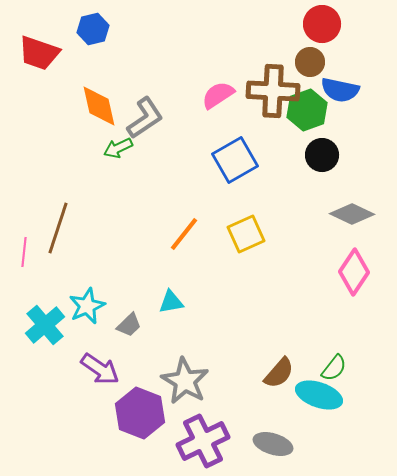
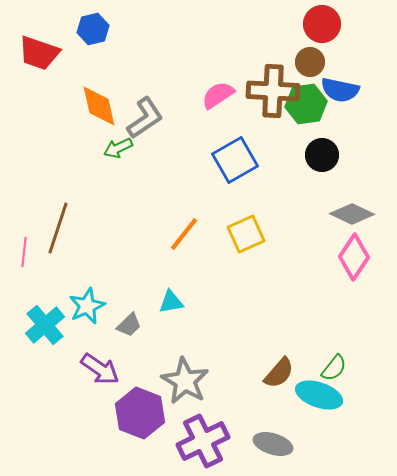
green hexagon: moved 1 px left, 6 px up; rotated 12 degrees clockwise
pink diamond: moved 15 px up
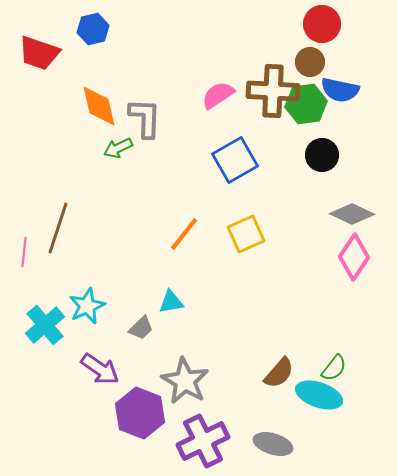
gray L-shape: rotated 54 degrees counterclockwise
gray trapezoid: moved 12 px right, 3 px down
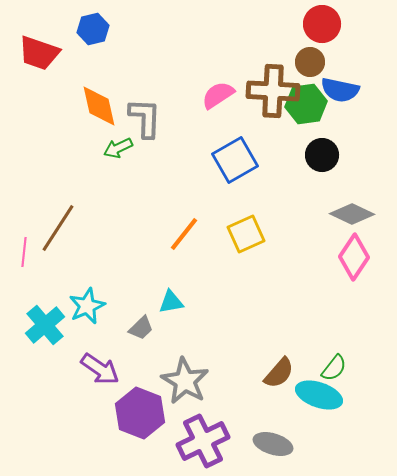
brown line: rotated 15 degrees clockwise
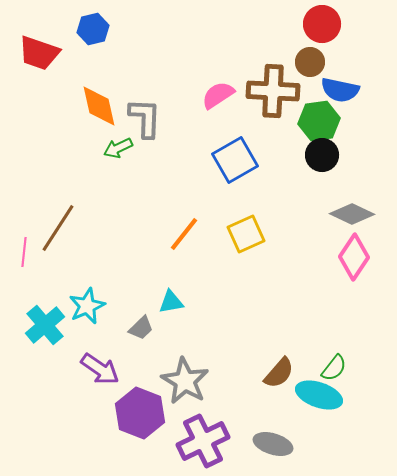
green hexagon: moved 13 px right, 17 px down
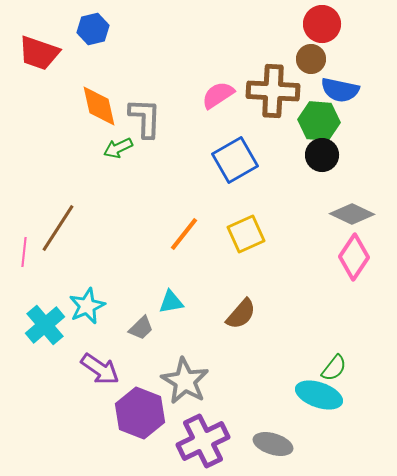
brown circle: moved 1 px right, 3 px up
green hexagon: rotated 12 degrees clockwise
brown semicircle: moved 38 px left, 59 px up
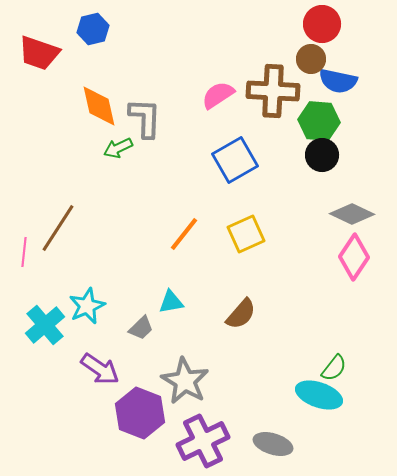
blue semicircle: moved 2 px left, 9 px up
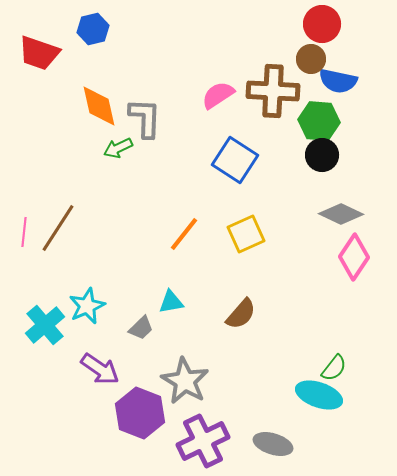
blue square: rotated 27 degrees counterclockwise
gray diamond: moved 11 px left
pink line: moved 20 px up
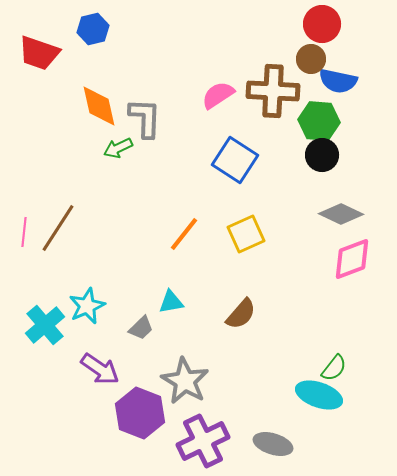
pink diamond: moved 2 px left, 2 px down; rotated 36 degrees clockwise
